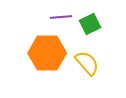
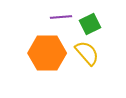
yellow semicircle: moved 10 px up
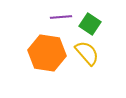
green square: rotated 30 degrees counterclockwise
orange hexagon: rotated 9 degrees clockwise
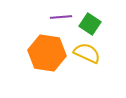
yellow semicircle: rotated 24 degrees counterclockwise
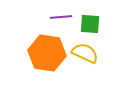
green square: rotated 30 degrees counterclockwise
yellow semicircle: moved 2 px left
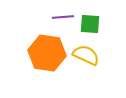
purple line: moved 2 px right
yellow semicircle: moved 1 px right, 2 px down
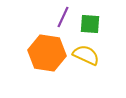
purple line: rotated 60 degrees counterclockwise
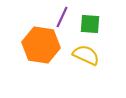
purple line: moved 1 px left
orange hexagon: moved 6 px left, 8 px up
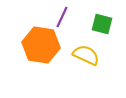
green square: moved 12 px right; rotated 10 degrees clockwise
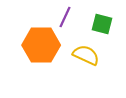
purple line: moved 3 px right
orange hexagon: rotated 9 degrees counterclockwise
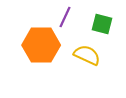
yellow semicircle: moved 1 px right
